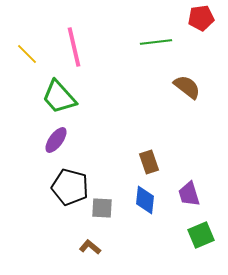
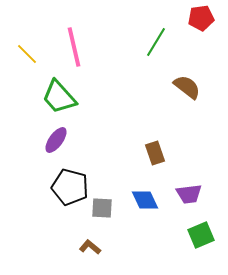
green line: rotated 52 degrees counterclockwise
brown rectangle: moved 6 px right, 9 px up
purple trapezoid: rotated 80 degrees counterclockwise
blue diamond: rotated 32 degrees counterclockwise
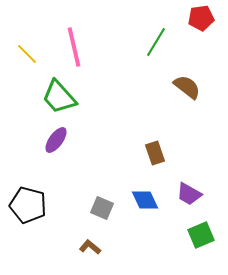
black pentagon: moved 42 px left, 18 px down
purple trapezoid: rotated 36 degrees clockwise
gray square: rotated 20 degrees clockwise
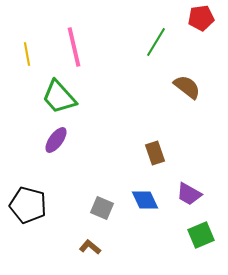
yellow line: rotated 35 degrees clockwise
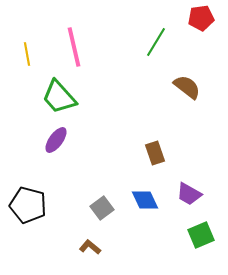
gray square: rotated 30 degrees clockwise
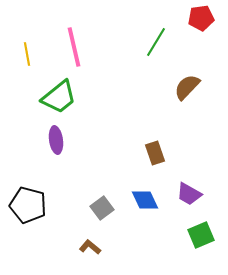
brown semicircle: rotated 84 degrees counterclockwise
green trapezoid: rotated 87 degrees counterclockwise
purple ellipse: rotated 44 degrees counterclockwise
